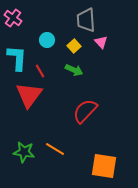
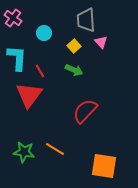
cyan circle: moved 3 px left, 7 px up
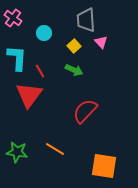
green star: moved 7 px left
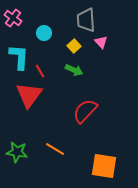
cyan L-shape: moved 2 px right, 1 px up
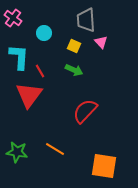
yellow square: rotated 24 degrees counterclockwise
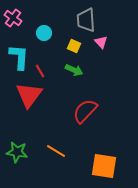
orange line: moved 1 px right, 2 px down
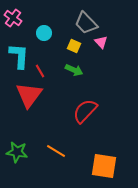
gray trapezoid: moved 3 px down; rotated 40 degrees counterclockwise
cyan L-shape: moved 1 px up
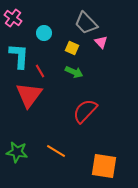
yellow square: moved 2 px left, 2 px down
green arrow: moved 2 px down
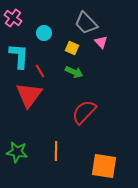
red semicircle: moved 1 px left, 1 px down
orange line: rotated 60 degrees clockwise
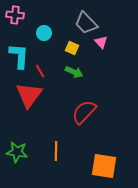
pink cross: moved 2 px right, 3 px up; rotated 30 degrees counterclockwise
